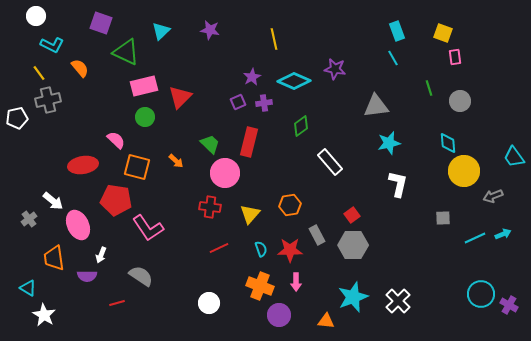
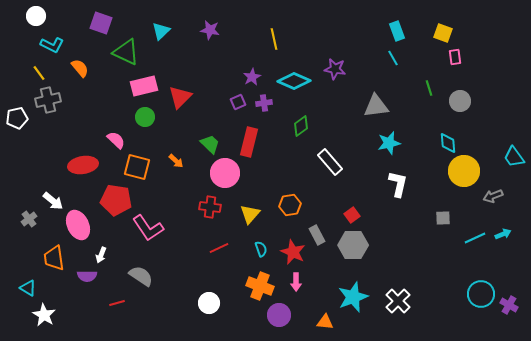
red star at (290, 250): moved 3 px right, 2 px down; rotated 25 degrees clockwise
orange triangle at (326, 321): moved 1 px left, 1 px down
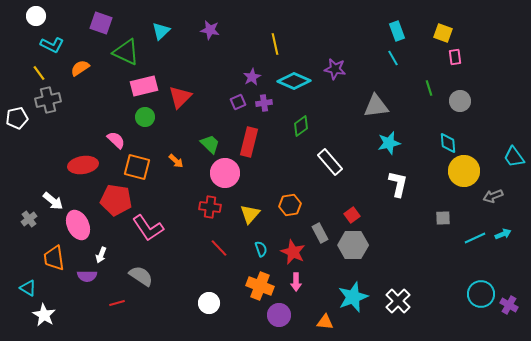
yellow line at (274, 39): moved 1 px right, 5 px down
orange semicircle at (80, 68): rotated 84 degrees counterclockwise
gray rectangle at (317, 235): moved 3 px right, 2 px up
red line at (219, 248): rotated 72 degrees clockwise
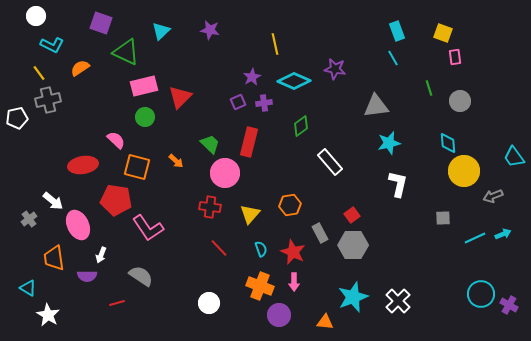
pink arrow at (296, 282): moved 2 px left
white star at (44, 315): moved 4 px right
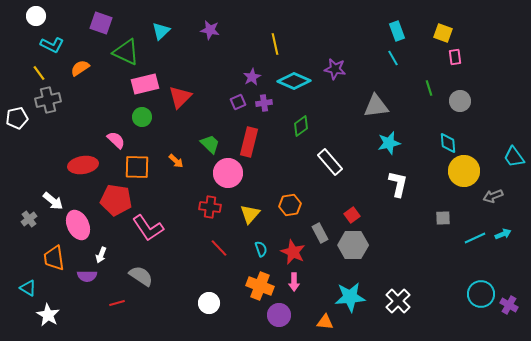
pink rectangle at (144, 86): moved 1 px right, 2 px up
green circle at (145, 117): moved 3 px left
orange square at (137, 167): rotated 12 degrees counterclockwise
pink circle at (225, 173): moved 3 px right
cyan star at (353, 297): moved 3 px left; rotated 16 degrees clockwise
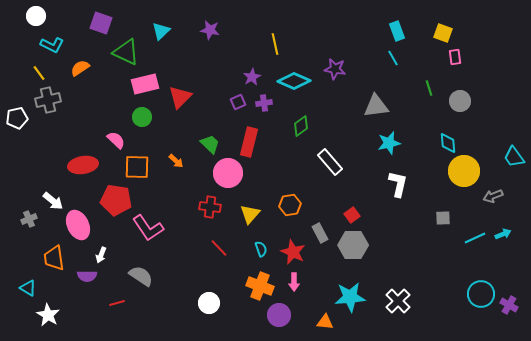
gray cross at (29, 219): rotated 14 degrees clockwise
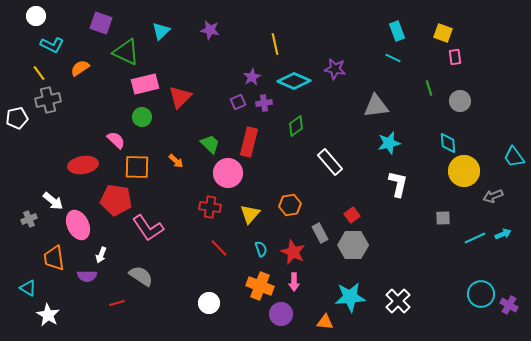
cyan line at (393, 58): rotated 35 degrees counterclockwise
green diamond at (301, 126): moved 5 px left
purple circle at (279, 315): moved 2 px right, 1 px up
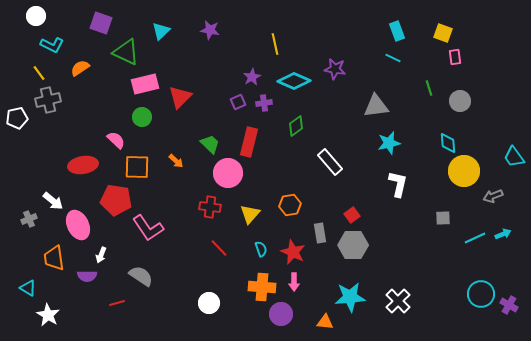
gray rectangle at (320, 233): rotated 18 degrees clockwise
orange cross at (260, 286): moved 2 px right, 1 px down; rotated 16 degrees counterclockwise
